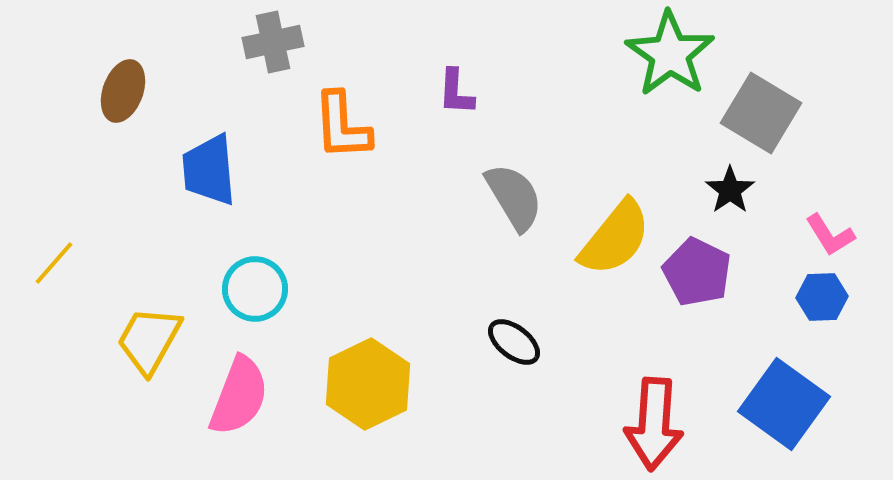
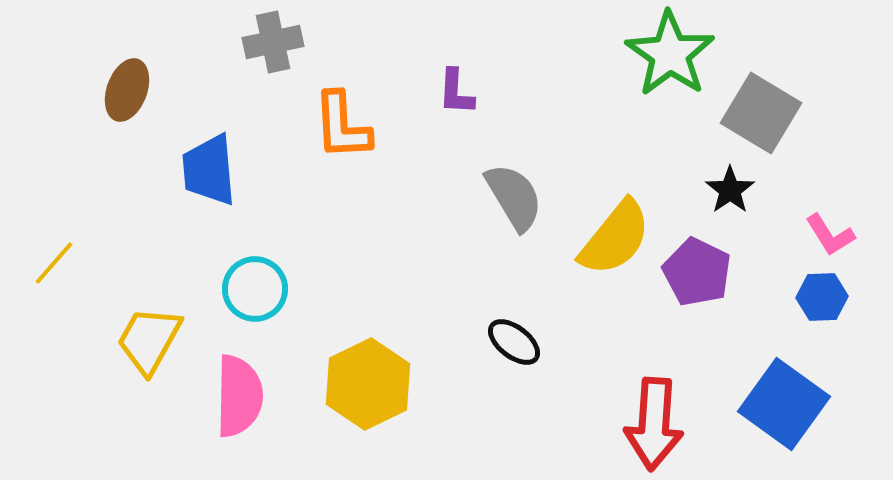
brown ellipse: moved 4 px right, 1 px up
pink semicircle: rotated 20 degrees counterclockwise
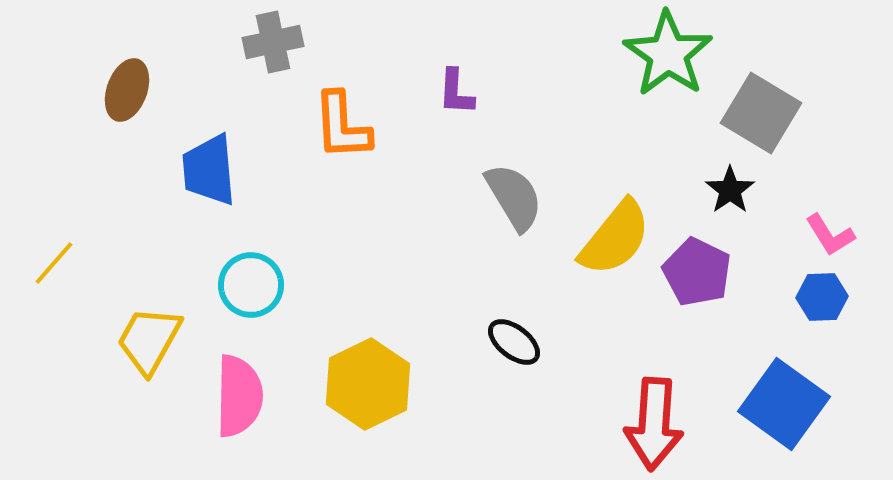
green star: moved 2 px left
cyan circle: moved 4 px left, 4 px up
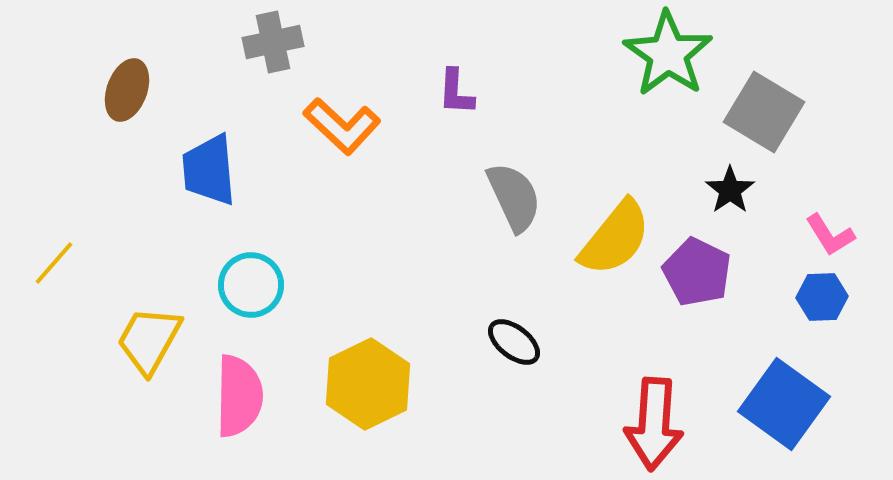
gray square: moved 3 px right, 1 px up
orange L-shape: rotated 44 degrees counterclockwise
gray semicircle: rotated 6 degrees clockwise
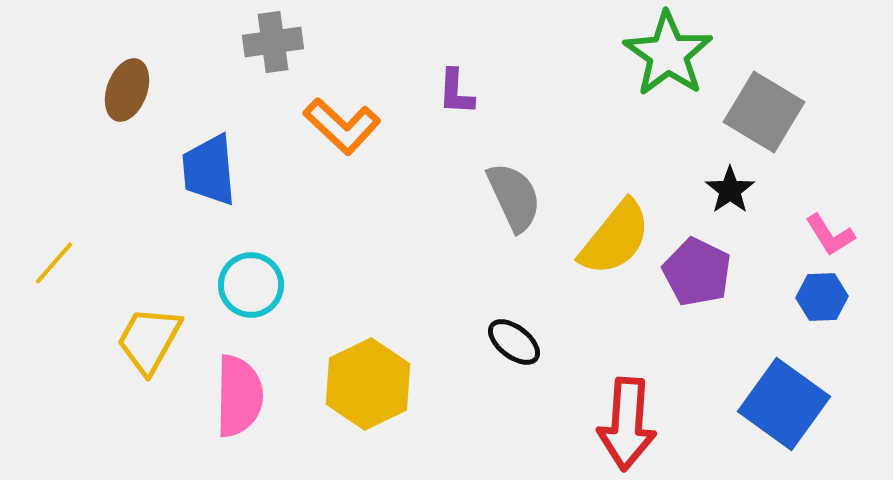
gray cross: rotated 4 degrees clockwise
red arrow: moved 27 px left
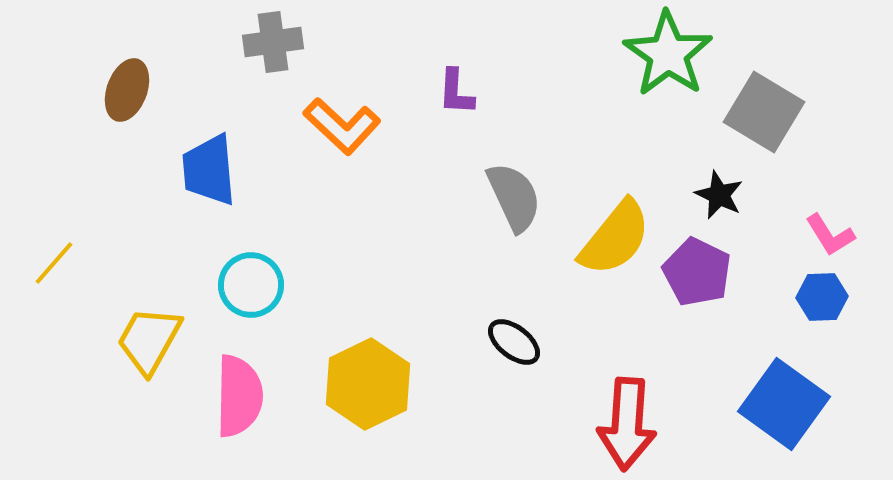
black star: moved 11 px left, 5 px down; rotated 12 degrees counterclockwise
